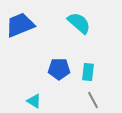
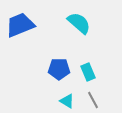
cyan rectangle: rotated 30 degrees counterclockwise
cyan triangle: moved 33 px right
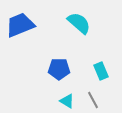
cyan rectangle: moved 13 px right, 1 px up
